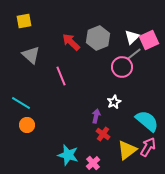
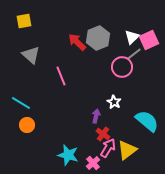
red arrow: moved 6 px right
white star: rotated 16 degrees counterclockwise
pink arrow: moved 40 px left, 1 px down
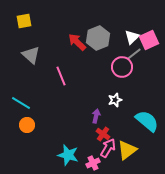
white star: moved 1 px right, 2 px up; rotated 24 degrees clockwise
pink cross: rotated 16 degrees clockwise
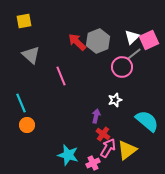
gray hexagon: moved 3 px down
cyan line: rotated 36 degrees clockwise
